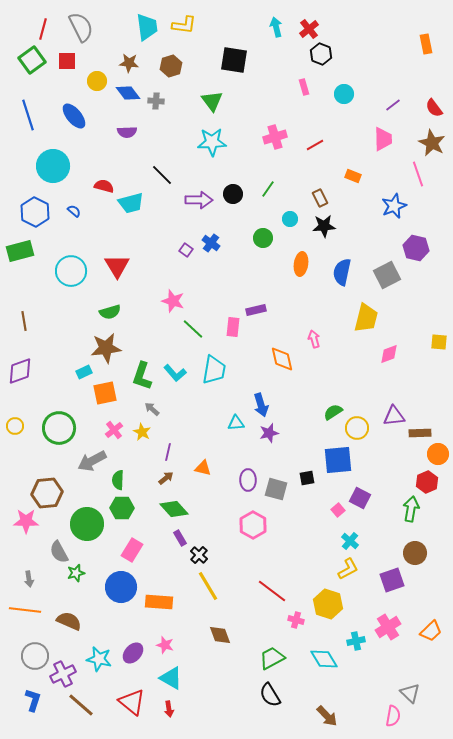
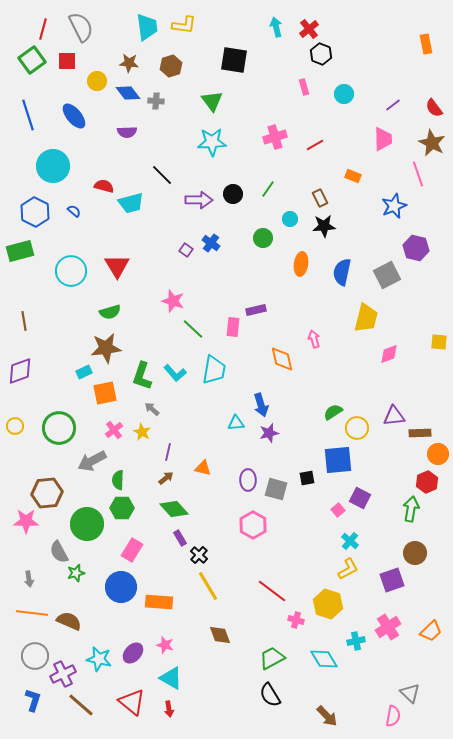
orange line at (25, 610): moved 7 px right, 3 px down
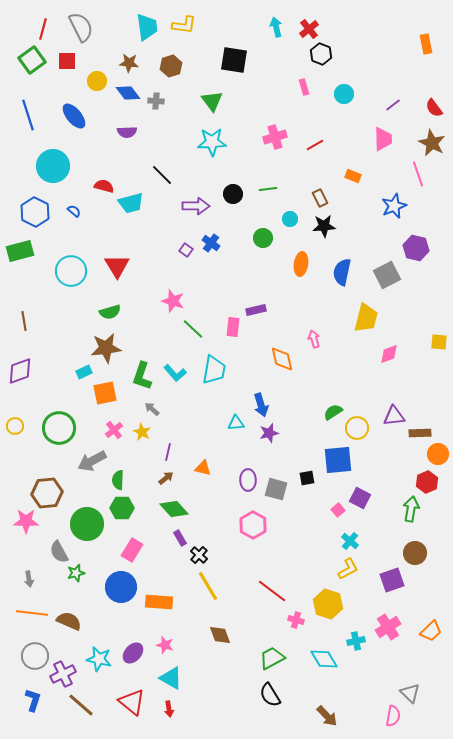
green line at (268, 189): rotated 48 degrees clockwise
purple arrow at (199, 200): moved 3 px left, 6 px down
